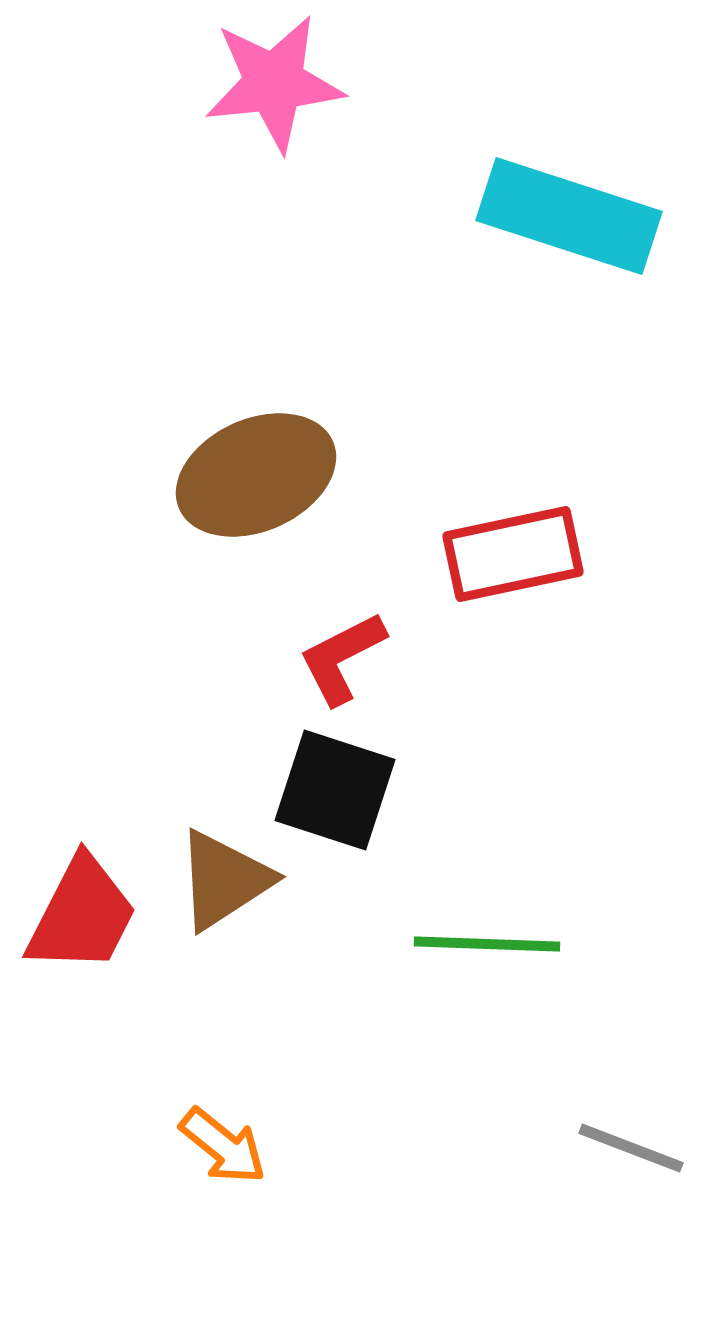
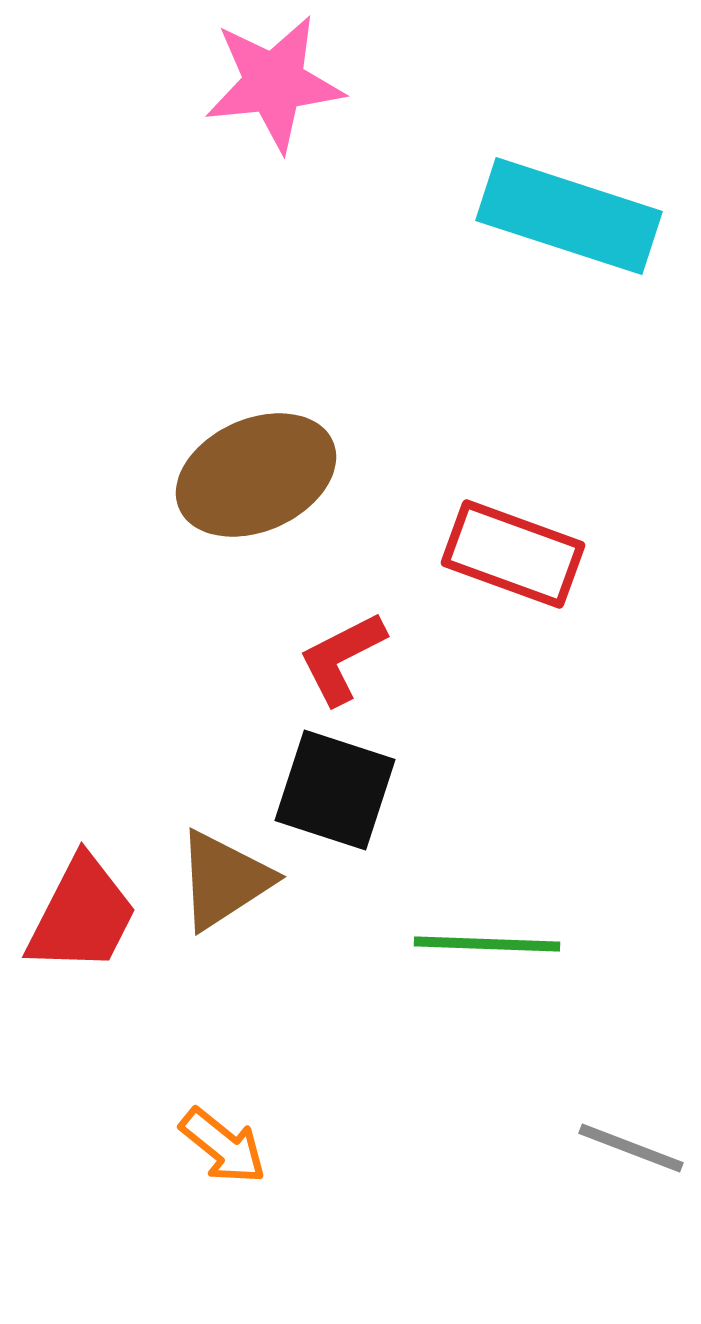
red rectangle: rotated 32 degrees clockwise
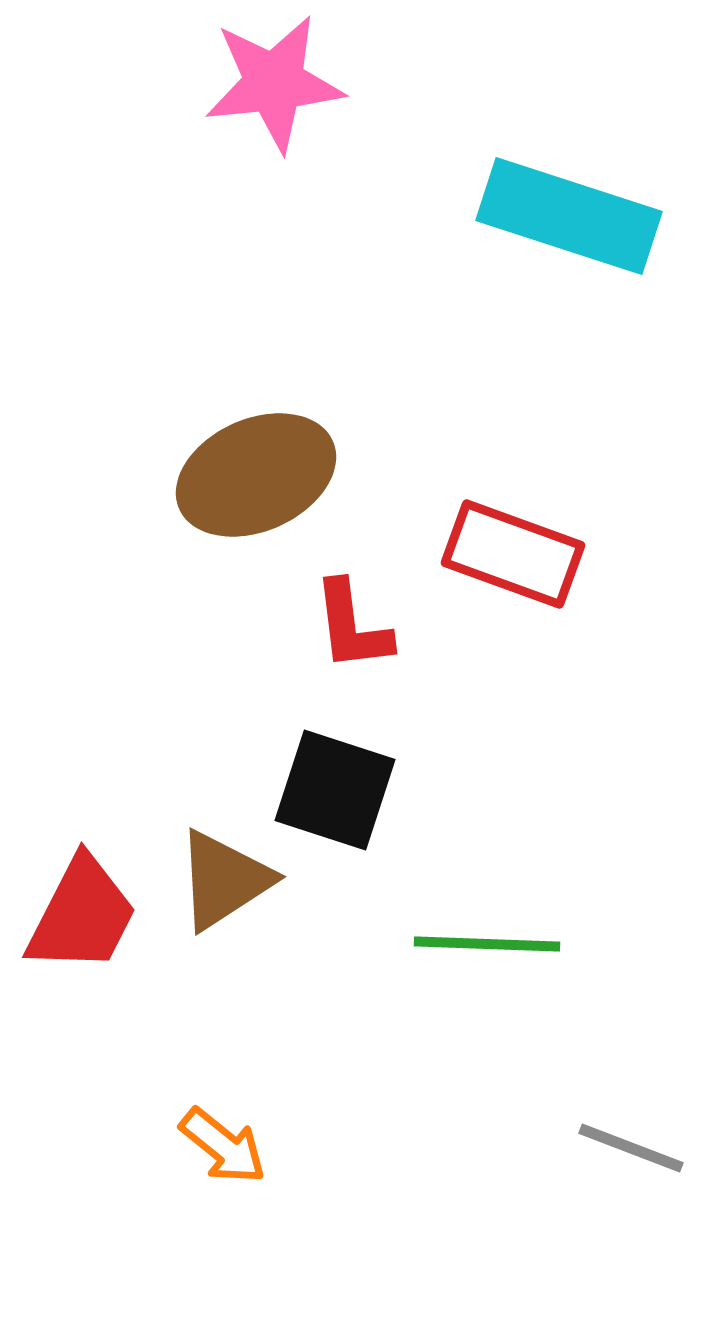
red L-shape: moved 10 px right, 32 px up; rotated 70 degrees counterclockwise
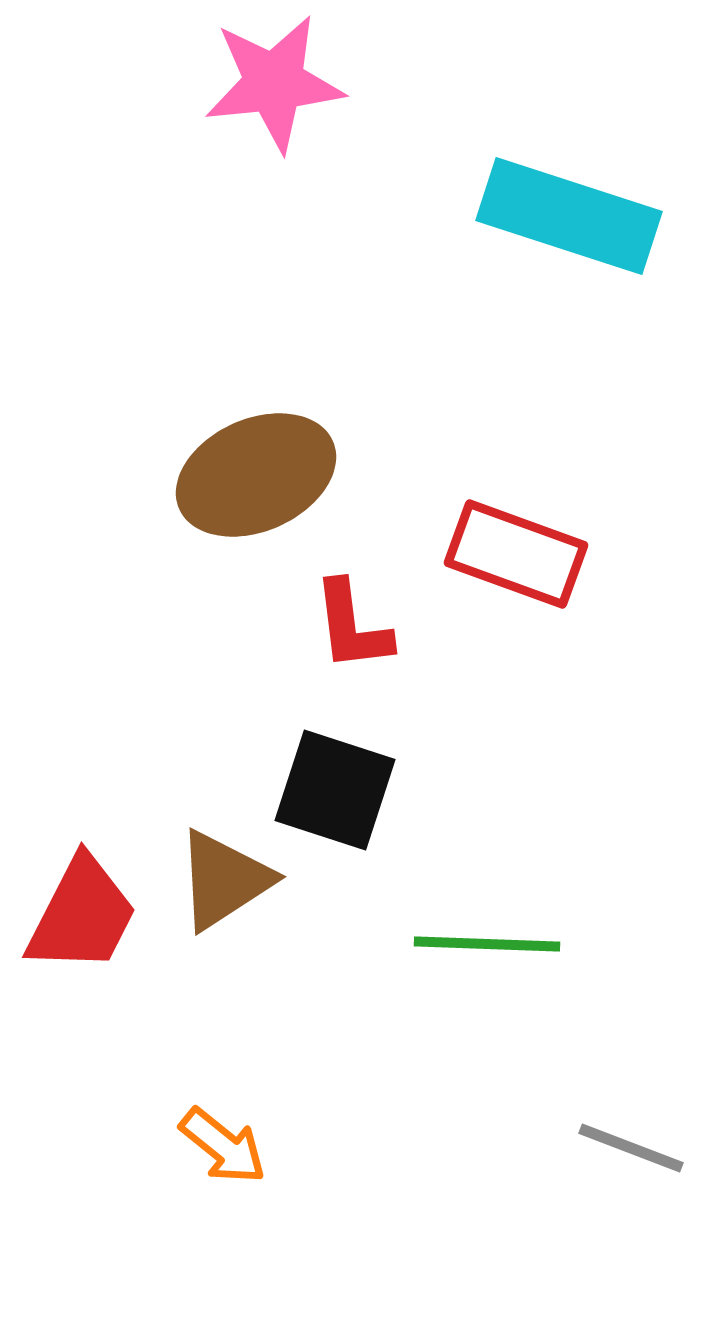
red rectangle: moved 3 px right
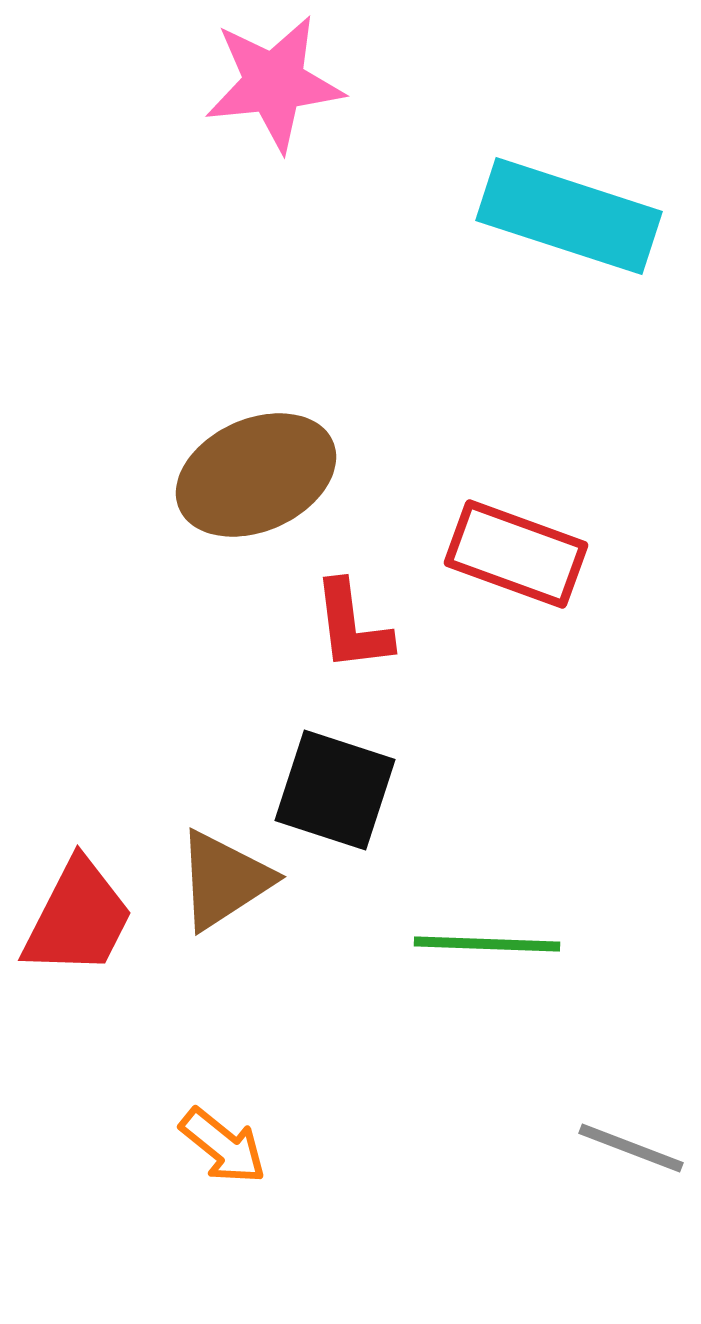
red trapezoid: moved 4 px left, 3 px down
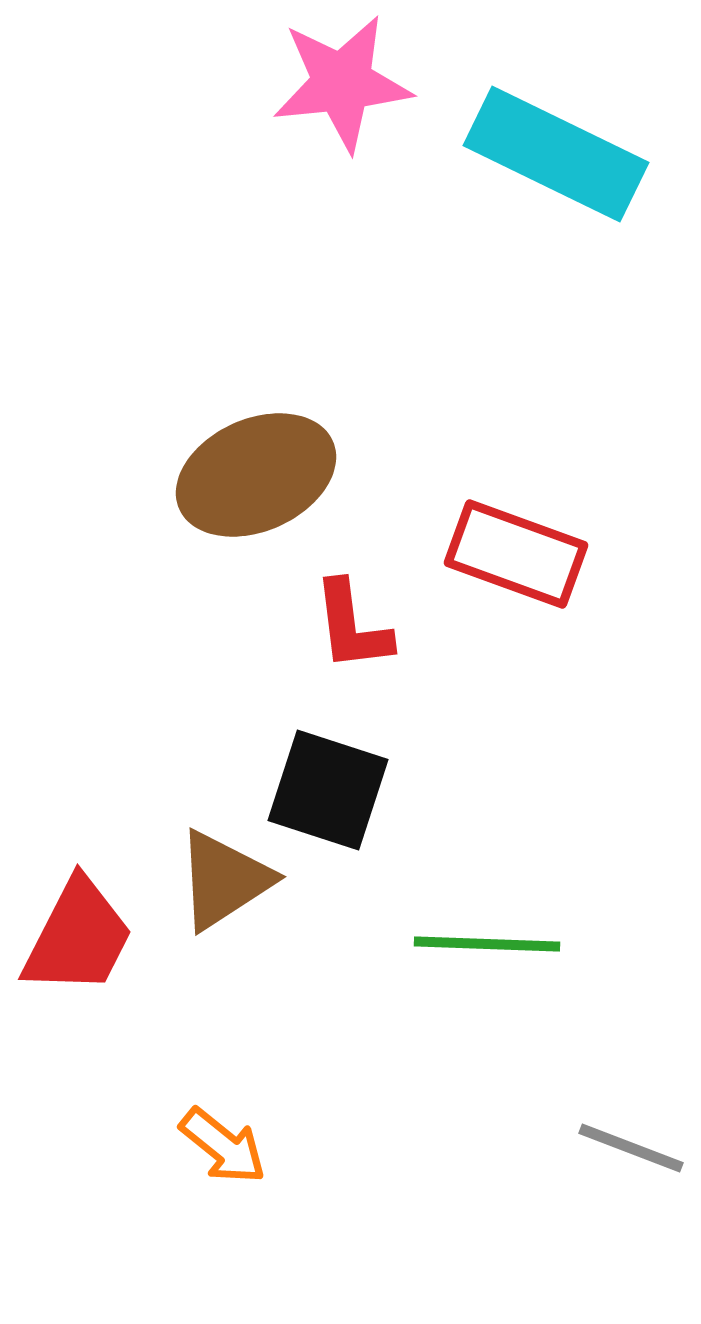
pink star: moved 68 px right
cyan rectangle: moved 13 px left, 62 px up; rotated 8 degrees clockwise
black square: moved 7 px left
red trapezoid: moved 19 px down
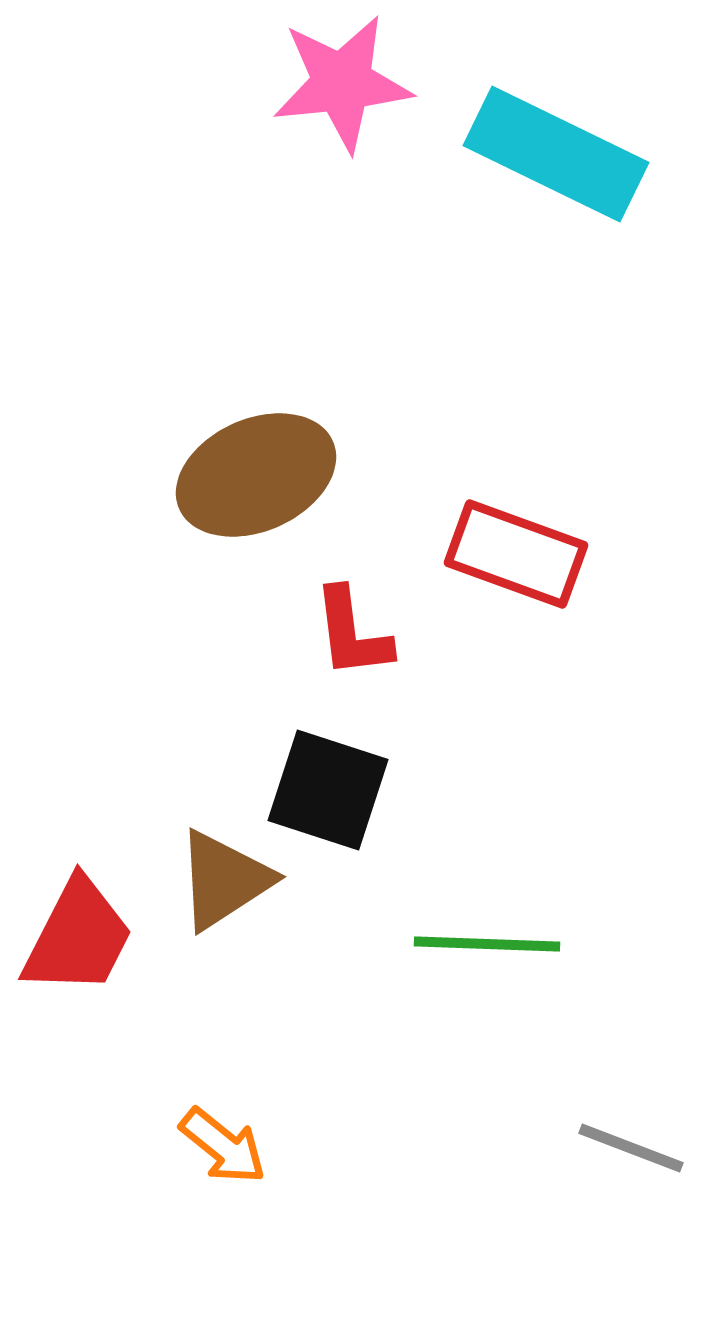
red L-shape: moved 7 px down
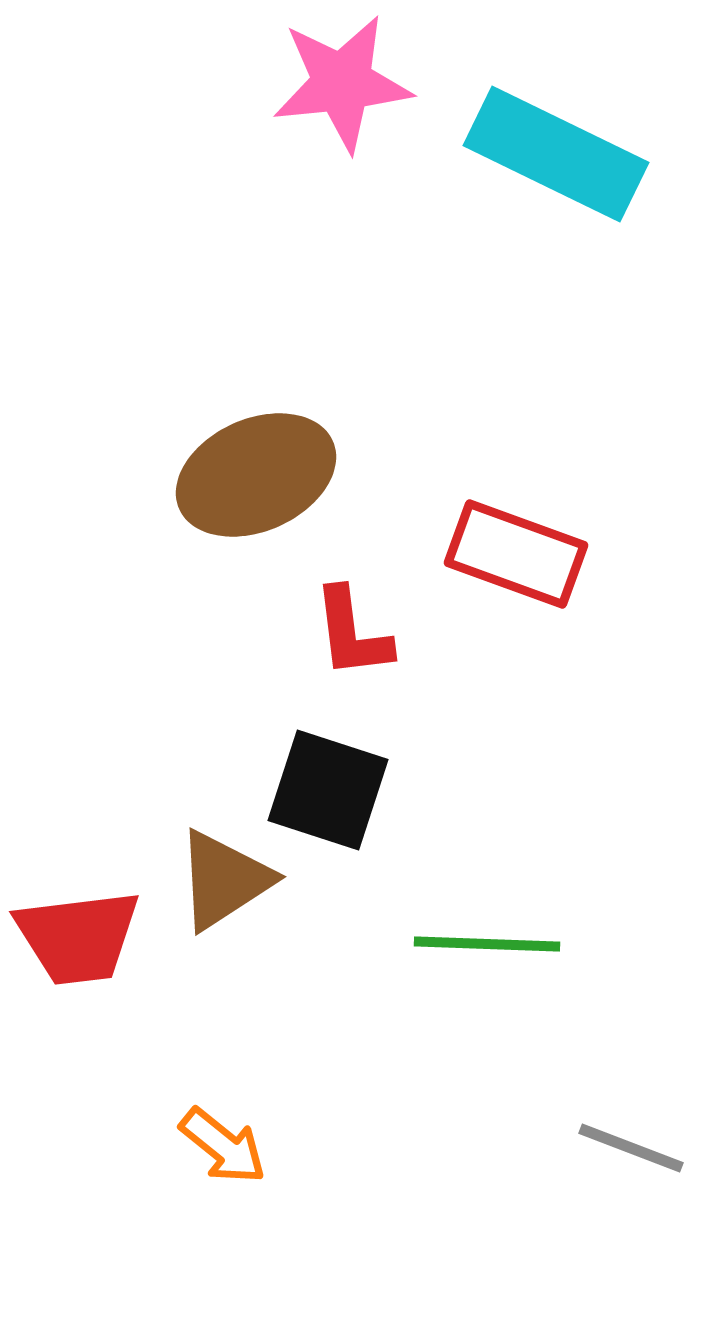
red trapezoid: rotated 56 degrees clockwise
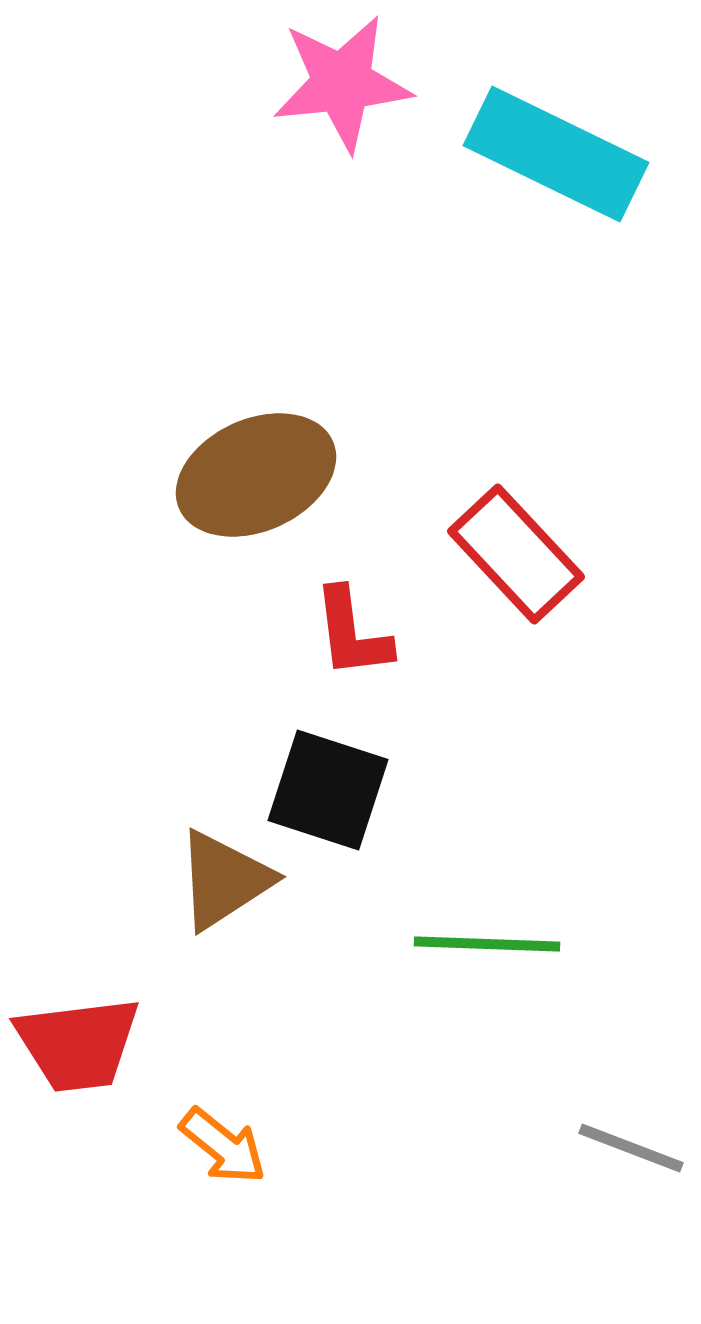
red rectangle: rotated 27 degrees clockwise
red trapezoid: moved 107 px down
